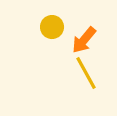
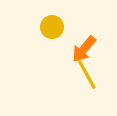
orange arrow: moved 9 px down
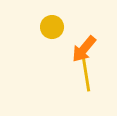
yellow line: moved 1 px down; rotated 20 degrees clockwise
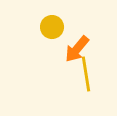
orange arrow: moved 7 px left
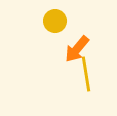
yellow circle: moved 3 px right, 6 px up
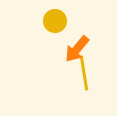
yellow line: moved 2 px left, 1 px up
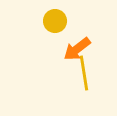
orange arrow: rotated 12 degrees clockwise
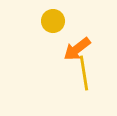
yellow circle: moved 2 px left
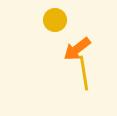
yellow circle: moved 2 px right, 1 px up
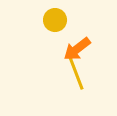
yellow line: moved 8 px left; rotated 12 degrees counterclockwise
